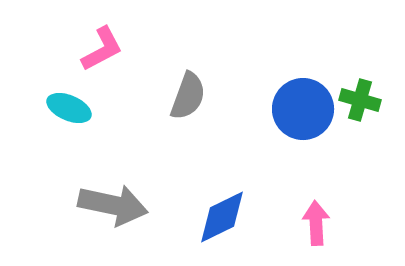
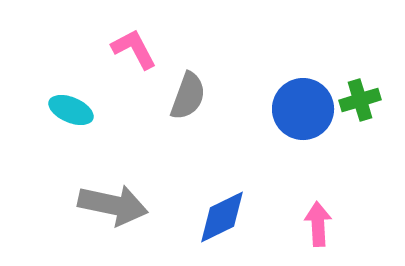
pink L-shape: moved 32 px right; rotated 90 degrees counterclockwise
green cross: rotated 33 degrees counterclockwise
cyan ellipse: moved 2 px right, 2 px down
pink arrow: moved 2 px right, 1 px down
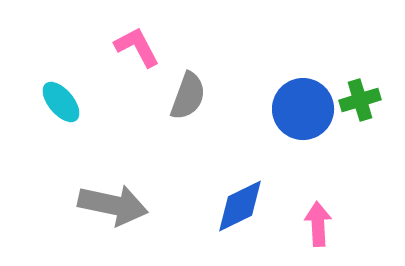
pink L-shape: moved 3 px right, 2 px up
cyan ellipse: moved 10 px left, 8 px up; rotated 27 degrees clockwise
blue diamond: moved 18 px right, 11 px up
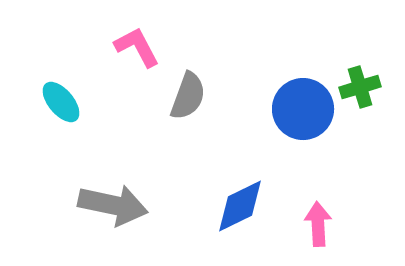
green cross: moved 13 px up
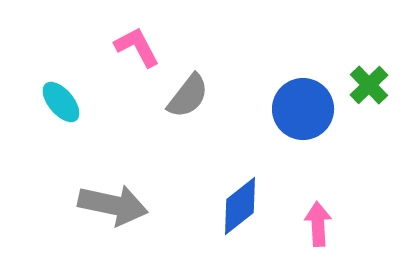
green cross: moved 9 px right, 2 px up; rotated 27 degrees counterclockwise
gray semicircle: rotated 18 degrees clockwise
blue diamond: rotated 12 degrees counterclockwise
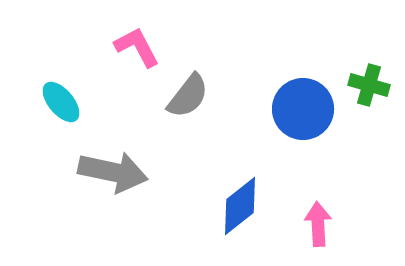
green cross: rotated 30 degrees counterclockwise
gray arrow: moved 33 px up
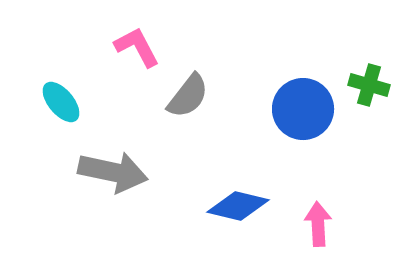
blue diamond: moved 2 px left; rotated 52 degrees clockwise
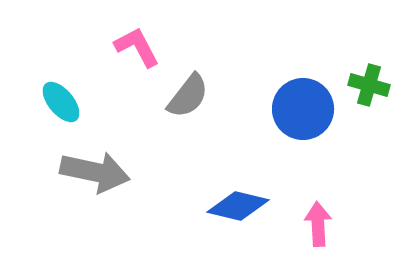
gray arrow: moved 18 px left
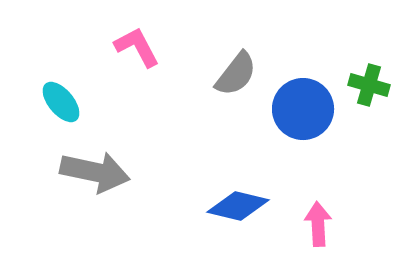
gray semicircle: moved 48 px right, 22 px up
